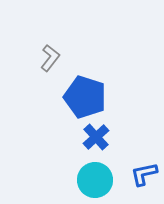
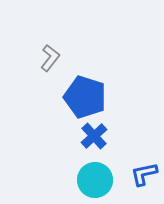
blue cross: moved 2 px left, 1 px up
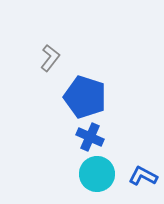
blue cross: moved 4 px left, 1 px down; rotated 24 degrees counterclockwise
blue L-shape: moved 1 px left, 2 px down; rotated 40 degrees clockwise
cyan circle: moved 2 px right, 6 px up
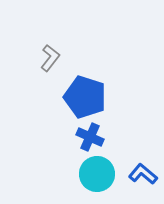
blue L-shape: moved 2 px up; rotated 12 degrees clockwise
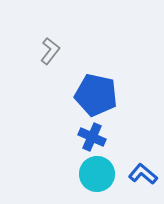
gray L-shape: moved 7 px up
blue pentagon: moved 11 px right, 2 px up; rotated 6 degrees counterclockwise
blue cross: moved 2 px right
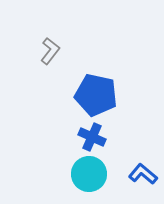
cyan circle: moved 8 px left
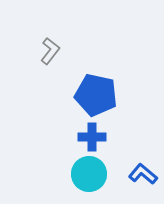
blue cross: rotated 24 degrees counterclockwise
